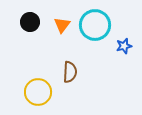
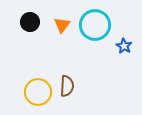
blue star: rotated 28 degrees counterclockwise
brown semicircle: moved 3 px left, 14 px down
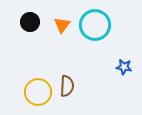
blue star: moved 21 px down; rotated 21 degrees counterclockwise
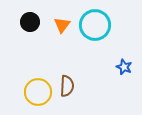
blue star: rotated 14 degrees clockwise
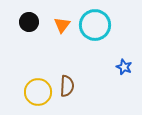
black circle: moved 1 px left
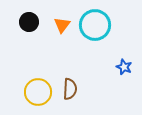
brown semicircle: moved 3 px right, 3 px down
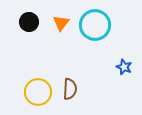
orange triangle: moved 1 px left, 2 px up
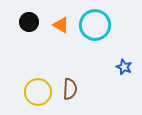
orange triangle: moved 2 px down; rotated 36 degrees counterclockwise
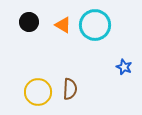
orange triangle: moved 2 px right
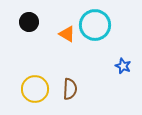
orange triangle: moved 4 px right, 9 px down
blue star: moved 1 px left, 1 px up
yellow circle: moved 3 px left, 3 px up
